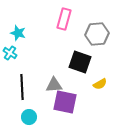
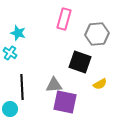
cyan circle: moved 19 px left, 8 px up
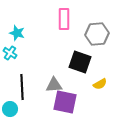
pink rectangle: rotated 15 degrees counterclockwise
cyan star: moved 1 px left
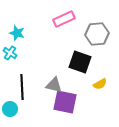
pink rectangle: rotated 65 degrees clockwise
gray triangle: rotated 18 degrees clockwise
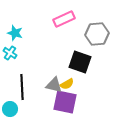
cyan star: moved 2 px left
yellow semicircle: moved 33 px left
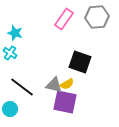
pink rectangle: rotated 30 degrees counterclockwise
gray hexagon: moved 17 px up
black line: rotated 50 degrees counterclockwise
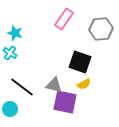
gray hexagon: moved 4 px right, 12 px down
yellow semicircle: moved 17 px right
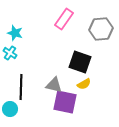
black line: moved 1 px left; rotated 55 degrees clockwise
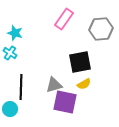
black square: rotated 30 degrees counterclockwise
gray triangle: rotated 30 degrees counterclockwise
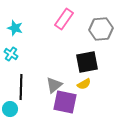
cyan star: moved 5 px up
cyan cross: moved 1 px right, 1 px down
black square: moved 7 px right
gray triangle: rotated 24 degrees counterclockwise
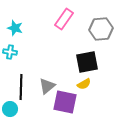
cyan cross: moved 1 px left, 2 px up; rotated 24 degrees counterclockwise
gray triangle: moved 7 px left, 1 px down
